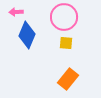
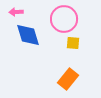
pink circle: moved 2 px down
blue diamond: moved 1 px right; rotated 40 degrees counterclockwise
yellow square: moved 7 px right
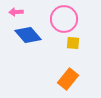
blue diamond: rotated 24 degrees counterclockwise
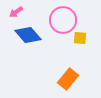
pink arrow: rotated 32 degrees counterclockwise
pink circle: moved 1 px left, 1 px down
yellow square: moved 7 px right, 5 px up
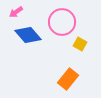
pink circle: moved 1 px left, 2 px down
yellow square: moved 6 px down; rotated 24 degrees clockwise
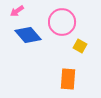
pink arrow: moved 1 px right, 1 px up
yellow square: moved 2 px down
orange rectangle: rotated 35 degrees counterclockwise
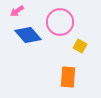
pink circle: moved 2 px left
orange rectangle: moved 2 px up
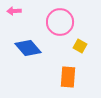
pink arrow: moved 3 px left; rotated 32 degrees clockwise
blue diamond: moved 13 px down
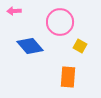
blue diamond: moved 2 px right, 2 px up
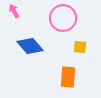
pink arrow: rotated 64 degrees clockwise
pink circle: moved 3 px right, 4 px up
yellow square: moved 1 px down; rotated 24 degrees counterclockwise
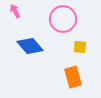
pink arrow: moved 1 px right
pink circle: moved 1 px down
orange rectangle: moved 5 px right; rotated 20 degrees counterclockwise
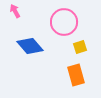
pink circle: moved 1 px right, 3 px down
yellow square: rotated 24 degrees counterclockwise
orange rectangle: moved 3 px right, 2 px up
